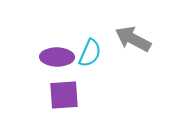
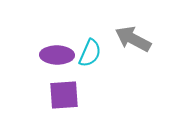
purple ellipse: moved 2 px up
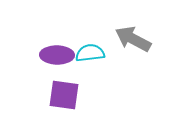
cyan semicircle: rotated 120 degrees counterclockwise
purple square: rotated 12 degrees clockwise
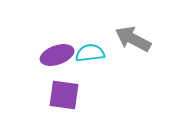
purple ellipse: rotated 20 degrees counterclockwise
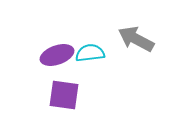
gray arrow: moved 3 px right
